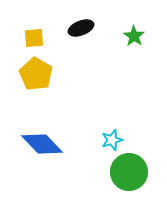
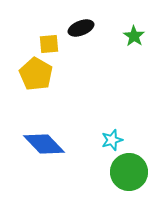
yellow square: moved 15 px right, 6 px down
blue diamond: moved 2 px right
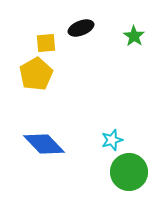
yellow square: moved 3 px left, 1 px up
yellow pentagon: rotated 12 degrees clockwise
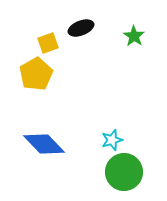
yellow square: moved 2 px right; rotated 15 degrees counterclockwise
green circle: moved 5 px left
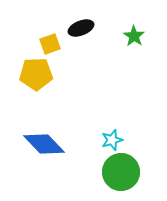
yellow square: moved 2 px right, 1 px down
yellow pentagon: rotated 28 degrees clockwise
green circle: moved 3 px left
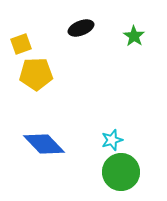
yellow square: moved 29 px left
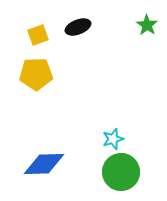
black ellipse: moved 3 px left, 1 px up
green star: moved 13 px right, 11 px up
yellow square: moved 17 px right, 9 px up
cyan star: moved 1 px right, 1 px up
blue diamond: moved 20 px down; rotated 48 degrees counterclockwise
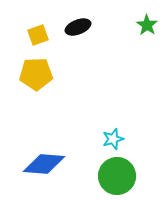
blue diamond: rotated 6 degrees clockwise
green circle: moved 4 px left, 4 px down
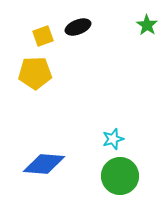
yellow square: moved 5 px right, 1 px down
yellow pentagon: moved 1 px left, 1 px up
green circle: moved 3 px right
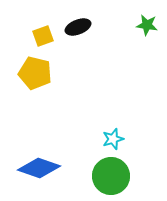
green star: rotated 25 degrees counterclockwise
yellow pentagon: rotated 16 degrees clockwise
blue diamond: moved 5 px left, 4 px down; rotated 15 degrees clockwise
green circle: moved 9 px left
